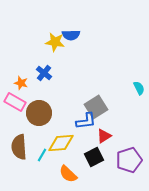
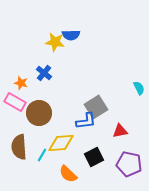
red triangle: moved 16 px right, 5 px up; rotated 21 degrees clockwise
purple pentagon: moved 4 px down; rotated 30 degrees clockwise
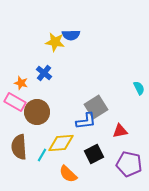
brown circle: moved 2 px left, 1 px up
black square: moved 3 px up
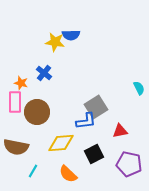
pink rectangle: rotated 60 degrees clockwise
brown semicircle: moved 3 px left; rotated 75 degrees counterclockwise
cyan line: moved 9 px left, 16 px down
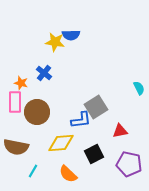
blue L-shape: moved 5 px left, 1 px up
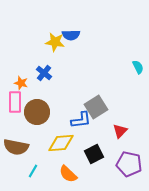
cyan semicircle: moved 1 px left, 21 px up
red triangle: rotated 35 degrees counterclockwise
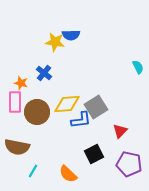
yellow diamond: moved 6 px right, 39 px up
brown semicircle: moved 1 px right
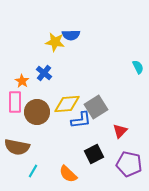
orange star: moved 1 px right, 2 px up; rotated 16 degrees clockwise
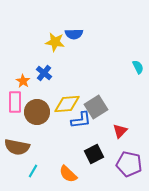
blue semicircle: moved 3 px right, 1 px up
orange star: moved 1 px right
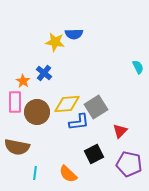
blue L-shape: moved 2 px left, 2 px down
cyan line: moved 2 px right, 2 px down; rotated 24 degrees counterclockwise
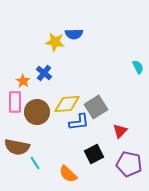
cyan line: moved 10 px up; rotated 40 degrees counterclockwise
